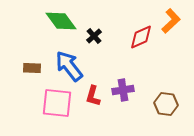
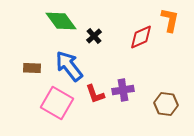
orange L-shape: moved 1 px left, 1 px up; rotated 35 degrees counterclockwise
red L-shape: moved 2 px right, 2 px up; rotated 35 degrees counterclockwise
pink square: rotated 24 degrees clockwise
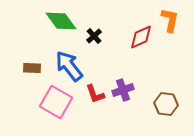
purple cross: rotated 10 degrees counterclockwise
pink square: moved 1 px left, 1 px up
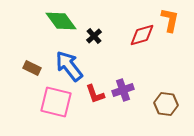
red diamond: moved 1 px right, 2 px up; rotated 8 degrees clockwise
brown rectangle: rotated 24 degrees clockwise
pink square: rotated 16 degrees counterclockwise
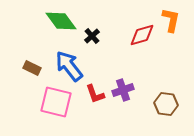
orange L-shape: moved 1 px right
black cross: moved 2 px left
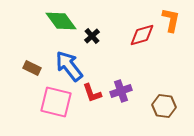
purple cross: moved 2 px left, 1 px down
red L-shape: moved 3 px left, 1 px up
brown hexagon: moved 2 px left, 2 px down
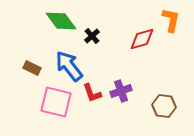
red diamond: moved 4 px down
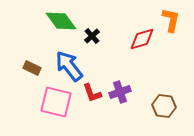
purple cross: moved 1 px left, 1 px down
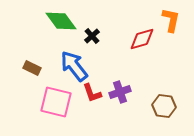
blue arrow: moved 5 px right
